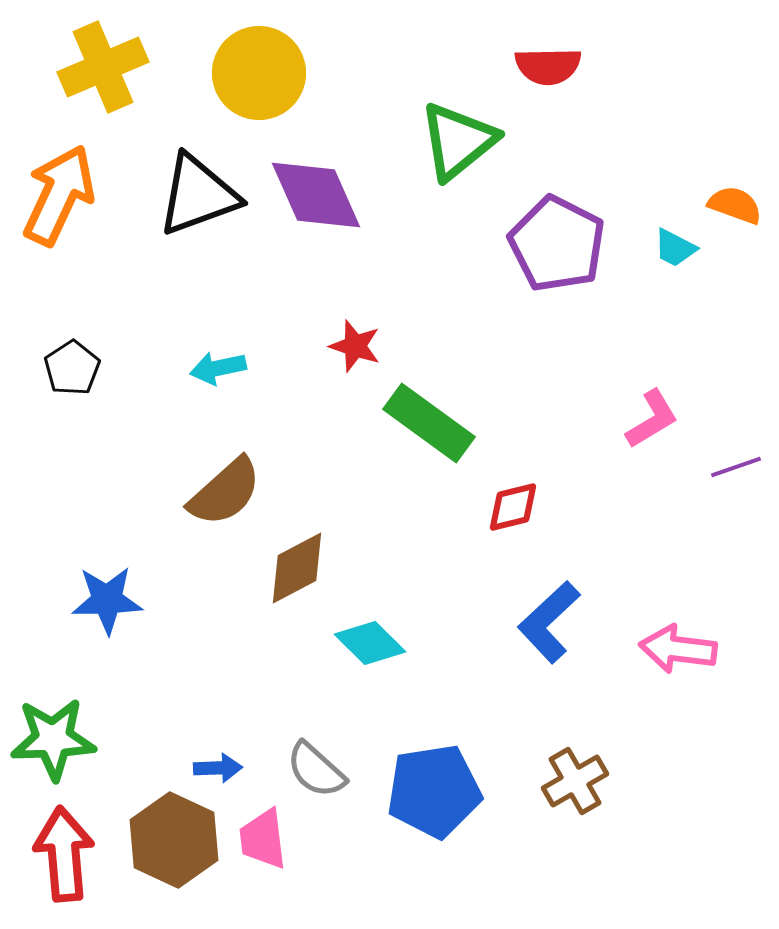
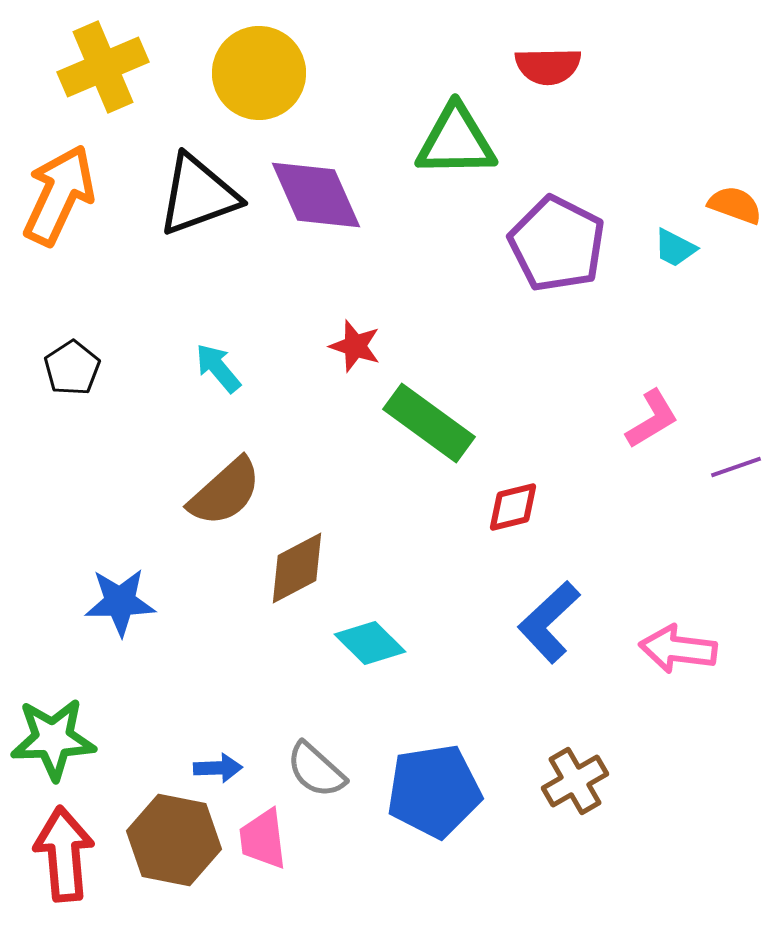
green triangle: moved 2 px left; rotated 38 degrees clockwise
cyan arrow: rotated 62 degrees clockwise
blue star: moved 13 px right, 2 px down
brown hexagon: rotated 14 degrees counterclockwise
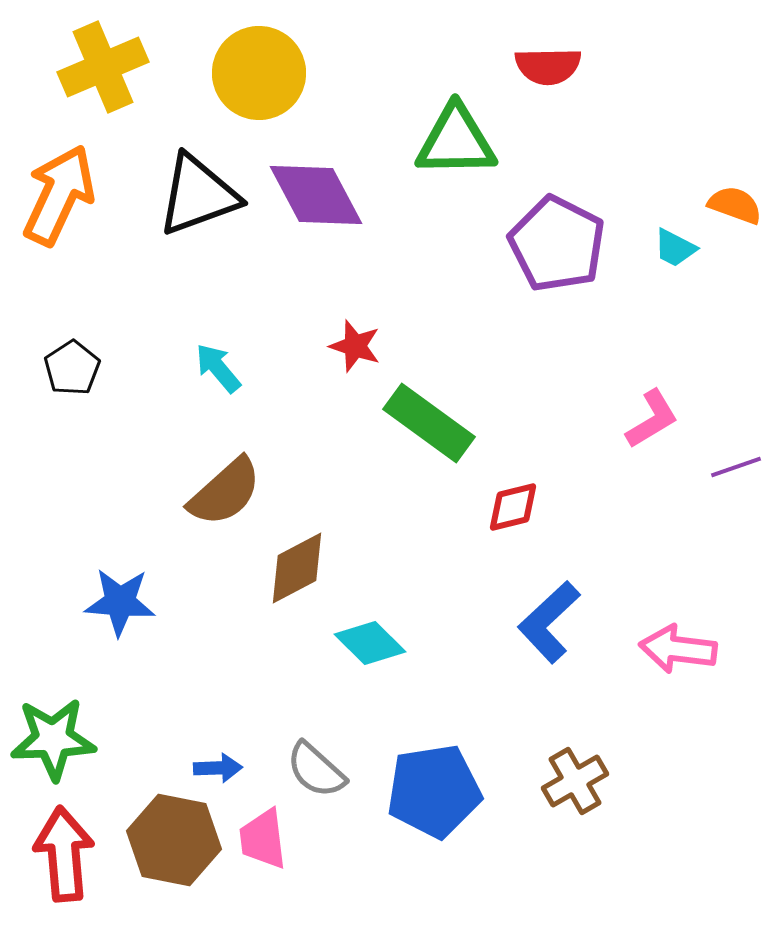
purple diamond: rotated 4 degrees counterclockwise
blue star: rotated 6 degrees clockwise
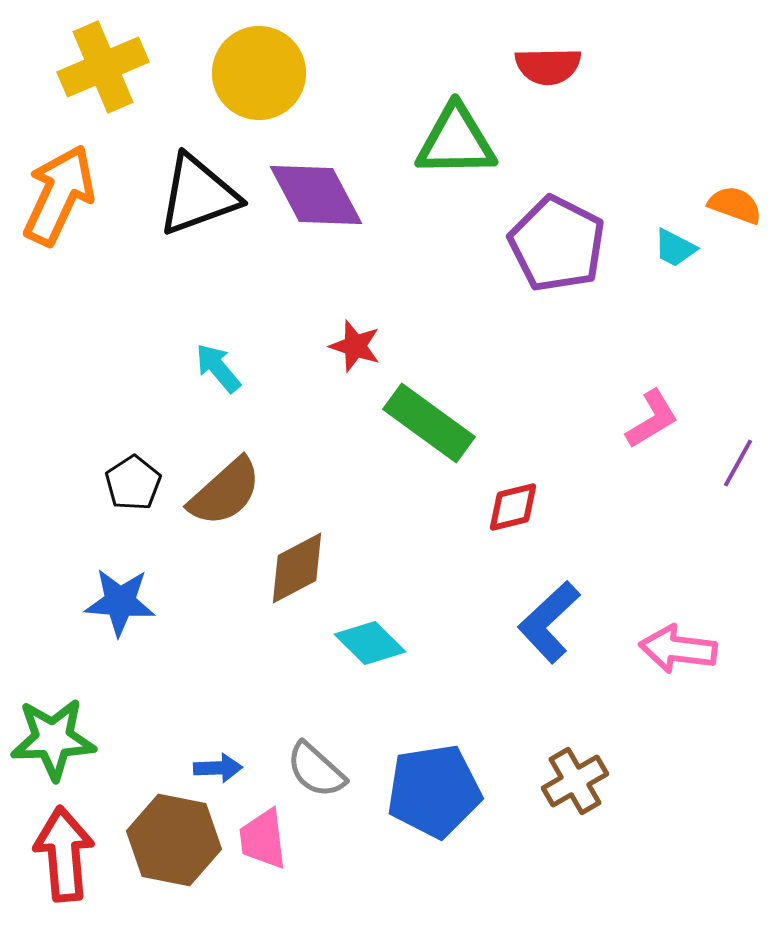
black pentagon: moved 61 px right, 115 px down
purple line: moved 2 px right, 4 px up; rotated 42 degrees counterclockwise
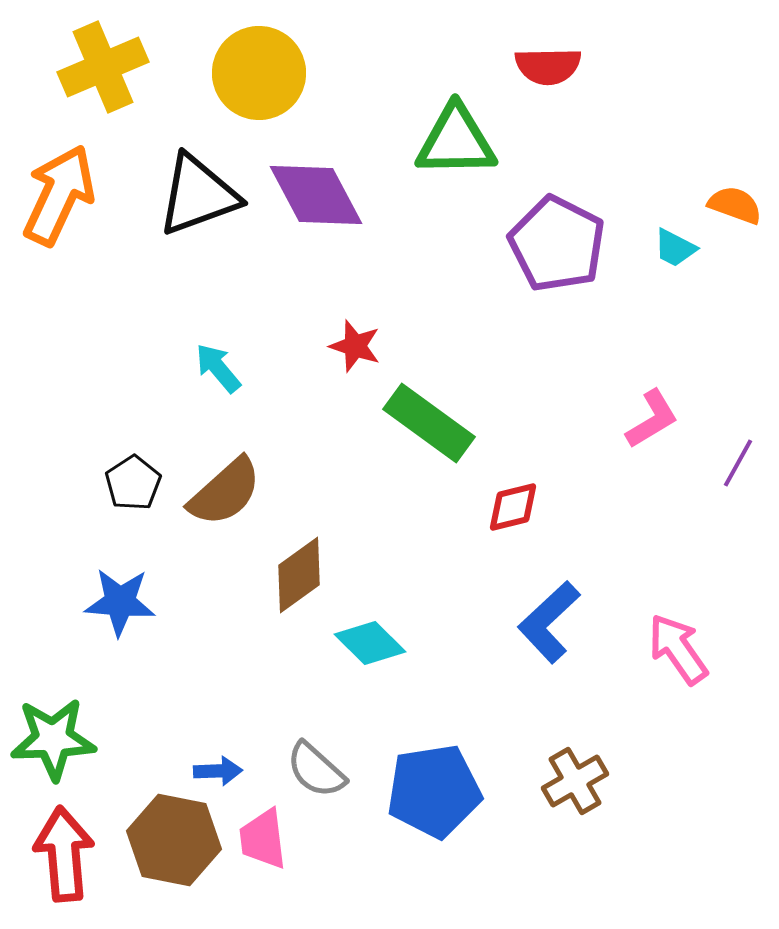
brown diamond: moved 2 px right, 7 px down; rotated 8 degrees counterclockwise
pink arrow: rotated 48 degrees clockwise
blue arrow: moved 3 px down
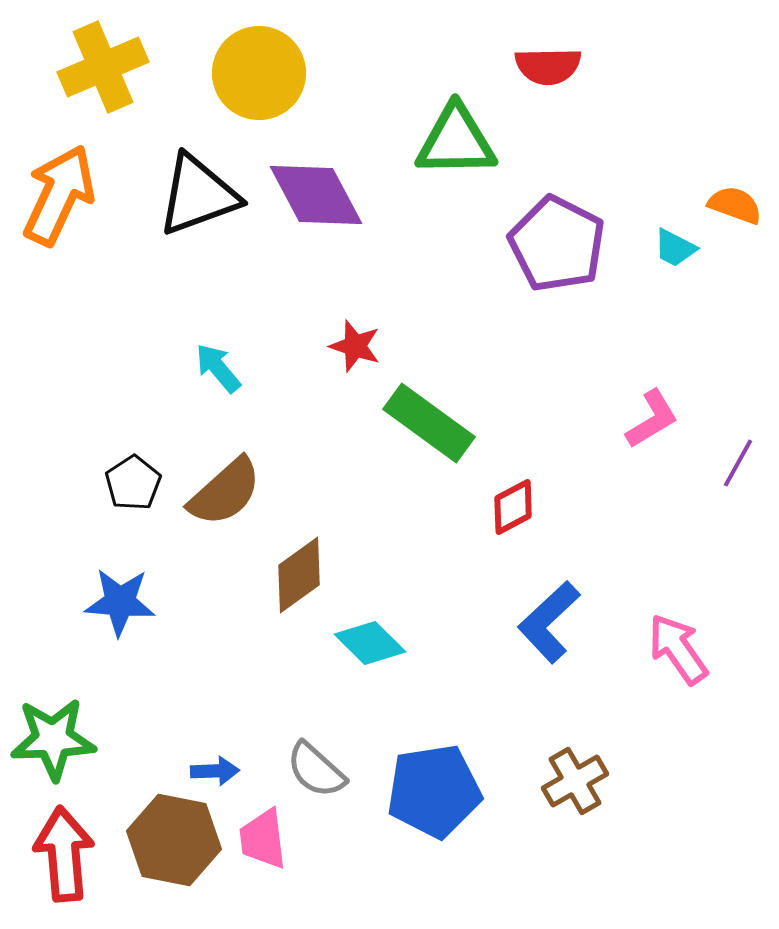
red diamond: rotated 14 degrees counterclockwise
blue arrow: moved 3 px left
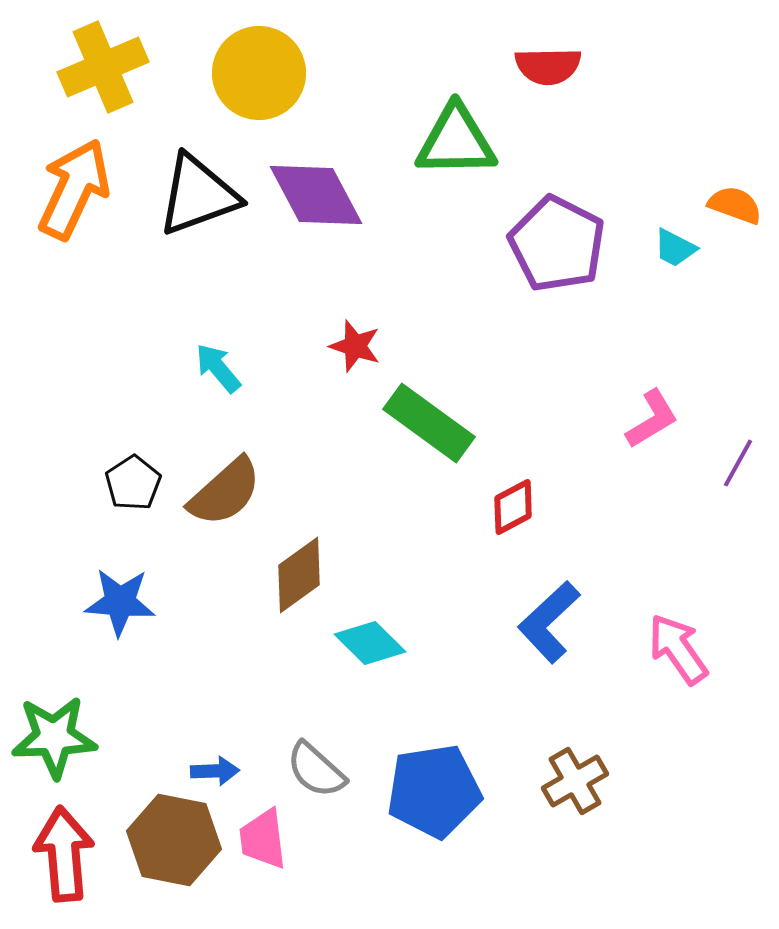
orange arrow: moved 15 px right, 6 px up
green star: moved 1 px right, 2 px up
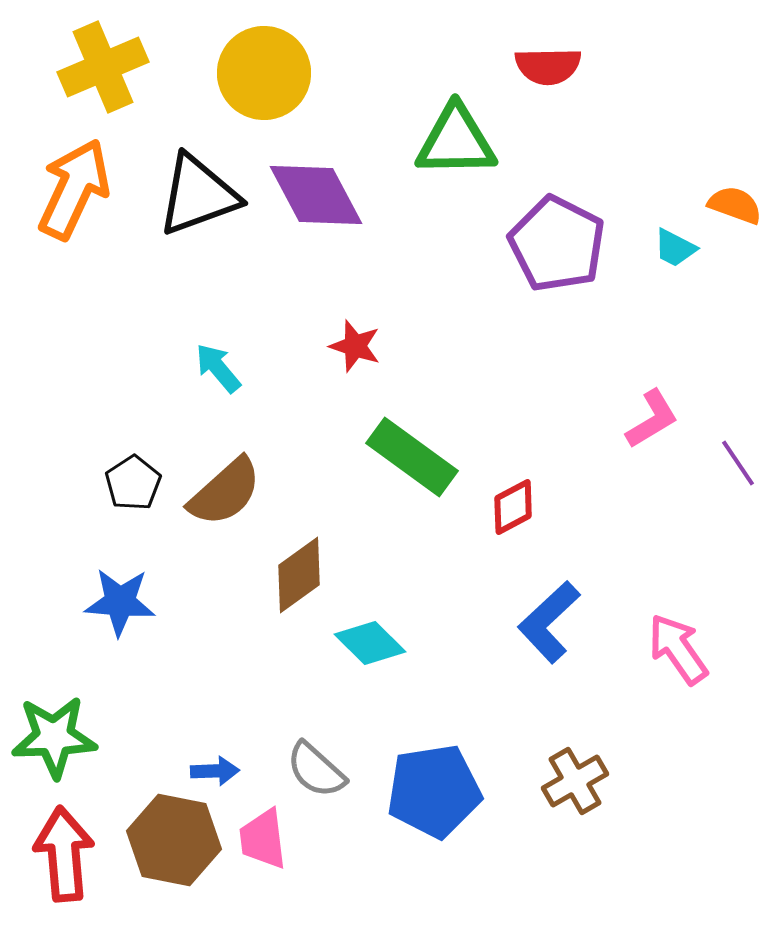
yellow circle: moved 5 px right
green rectangle: moved 17 px left, 34 px down
purple line: rotated 63 degrees counterclockwise
